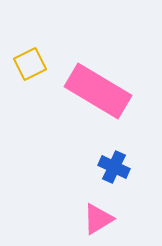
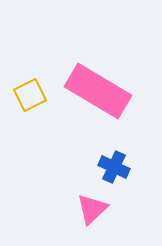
yellow square: moved 31 px down
pink triangle: moved 6 px left, 10 px up; rotated 12 degrees counterclockwise
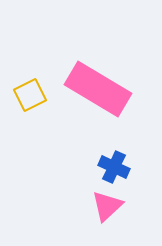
pink rectangle: moved 2 px up
pink triangle: moved 15 px right, 3 px up
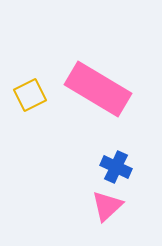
blue cross: moved 2 px right
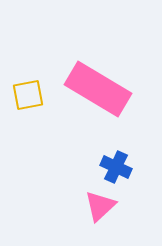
yellow square: moved 2 px left; rotated 16 degrees clockwise
pink triangle: moved 7 px left
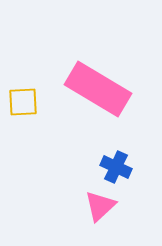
yellow square: moved 5 px left, 7 px down; rotated 8 degrees clockwise
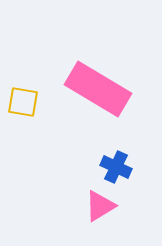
yellow square: rotated 12 degrees clockwise
pink triangle: rotated 12 degrees clockwise
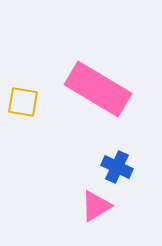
blue cross: moved 1 px right
pink triangle: moved 4 px left
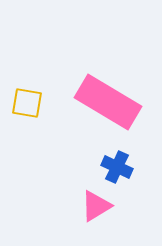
pink rectangle: moved 10 px right, 13 px down
yellow square: moved 4 px right, 1 px down
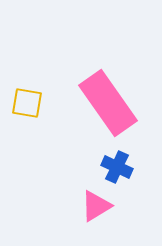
pink rectangle: moved 1 px down; rotated 24 degrees clockwise
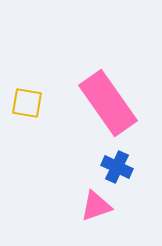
pink triangle: rotated 12 degrees clockwise
